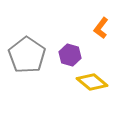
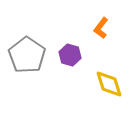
yellow diamond: moved 17 px right, 2 px down; rotated 32 degrees clockwise
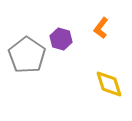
purple hexagon: moved 9 px left, 16 px up
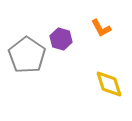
orange L-shape: rotated 65 degrees counterclockwise
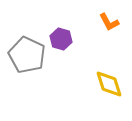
orange L-shape: moved 8 px right, 6 px up
gray pentagon: rotated 9 degrees counterclockwise
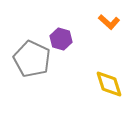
orange L-shape: rotated 20 degrees counterclockwise
gray pentagon: moved 5 px right, 4 px down
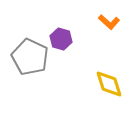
gray pentagon: moved 2 px left, 2 px up
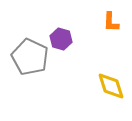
orange L-shape: moved 2 px right; rotated 50 degrees clockwise
yellow diamond: moved 2 px right, 2 px down
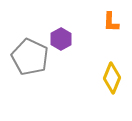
purple hexagon: rotated 15 degrees clockwise
yellow diamond: moved 1 px right, 8 px up; rotated 40 degrees clockwise
